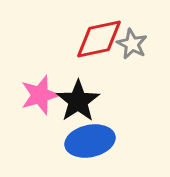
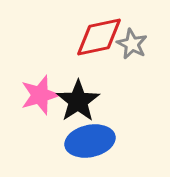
red diamond: moved 2 px up
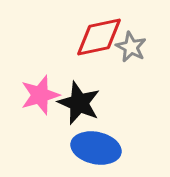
gray star: moved 1 px left, 3 px down
black star: moved 1 px right, 2 px down; rotated 15 degrees counterclockwise
blue ellipse: moved 6 px right, 7 px down; rotated 24 degrees clockwise
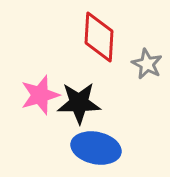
red diamond: rotated 75 degrees counterclockwise
gray star: moved 16 px right, 17 px down
black star: rotated 24 degrees counterclockwise
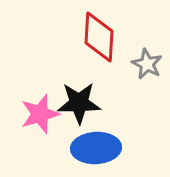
pink star: moved 19 px down
blue ellipse: rotated 15 degrees counterclockwise
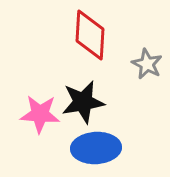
red diamond: moved 9 px left, 2 px up
black star: moved 4 px right, 1 px up; rotated 9 degrees counterclockwise
pink star: rotated 21 degrees clockwise
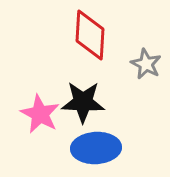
gray star: moved 1 px left
black star: rotated 12 degrees clockwise
pink star: rotated 24 degrees clockwise
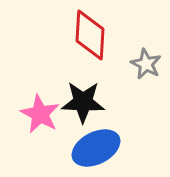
blue ellipse: rotated 24 degrees counterclockwise
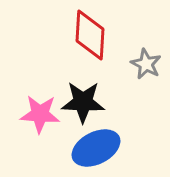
pink star: rotated 24 degrees counterclockwise
